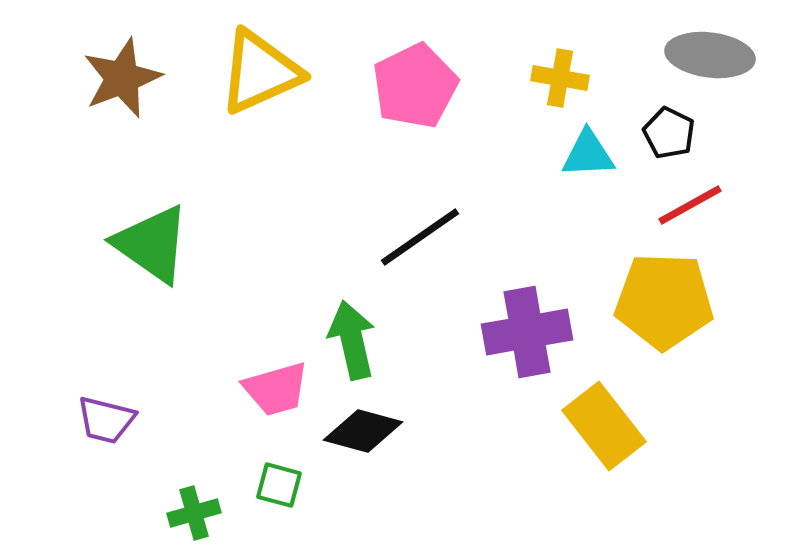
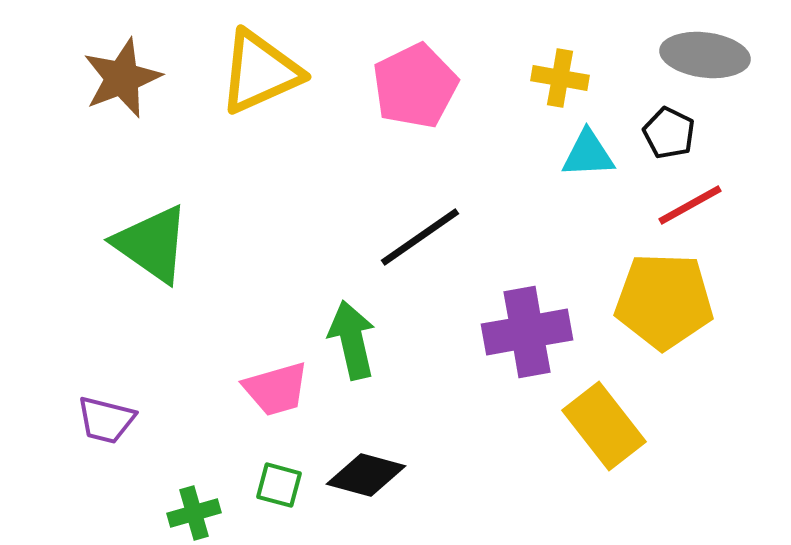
gray ellipse: moved 5 px left
black diamond: moved 3 px right, 44 px down
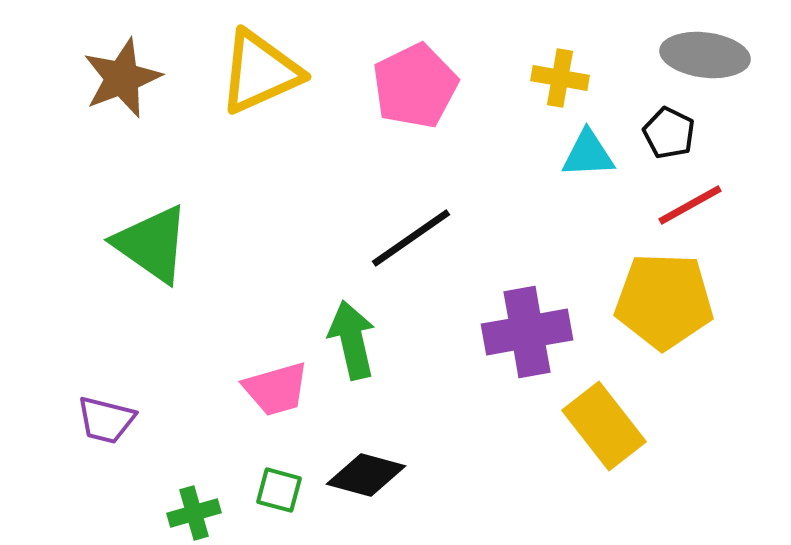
black line: moved 9 px left, 1 px down
green square: moved 5 px down
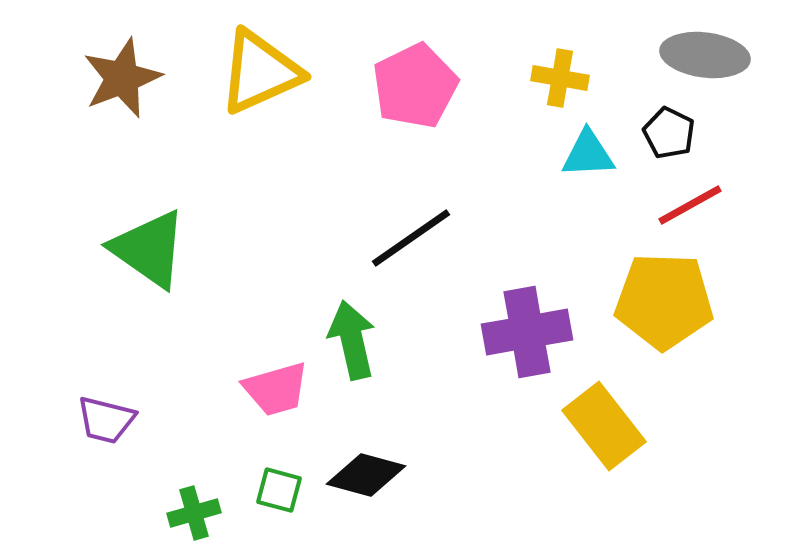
green triangle: moved 3 px left, 5 px down
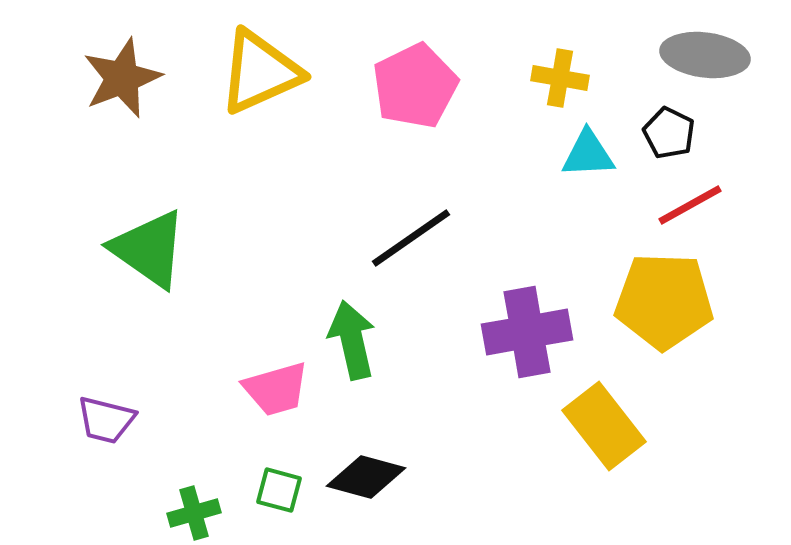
black diamond: moved 2 px down
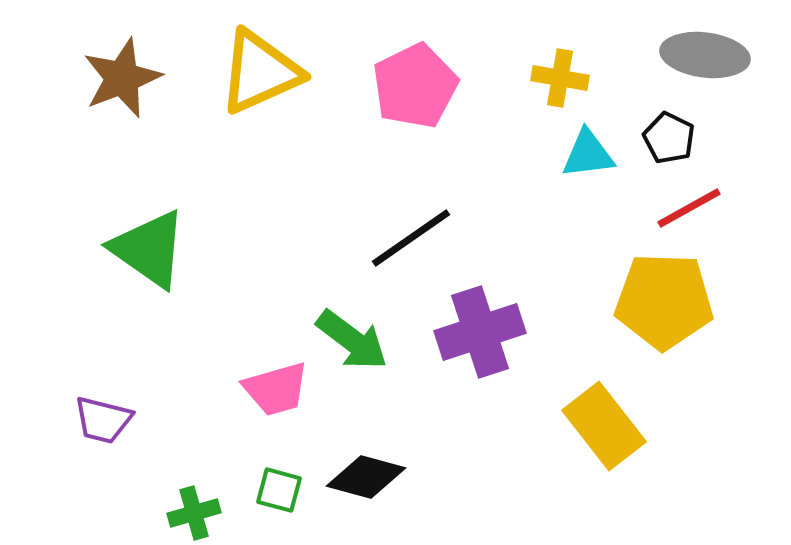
black pentagon: moved 5 px down
cyan triangle: rotated 4 degrees counterclockwise
red line: moved 1 px left, 3 px down
purple cross: moved 47 px left; rotated 8 degrees counterclockwise
green arrow: rotated 140 degrees clockwise
purple trapezoid: moved 3 px left
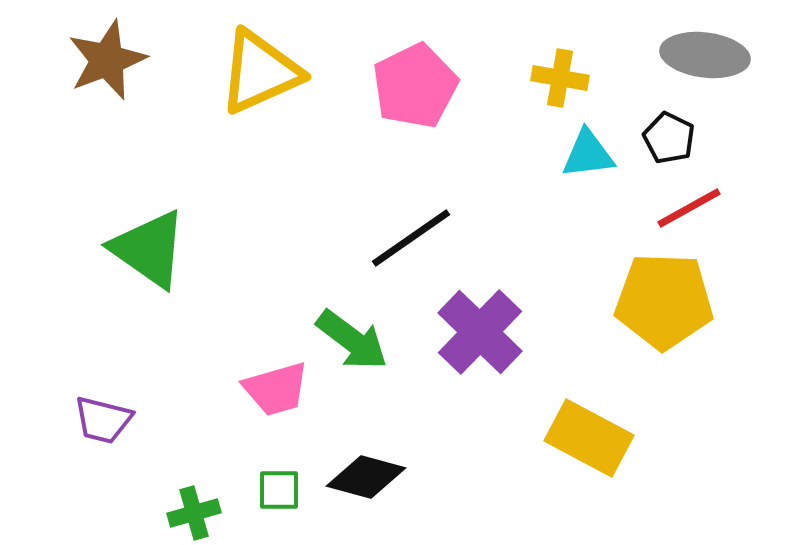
brown star: moved 15 px left, 18 px up
purple cross: rotated 28 degrees counterclockwise
yellow rectangle: moved 15 px left, 12 px down; rotated 24 degrees counterclockwise
green square: rotated 15 degrees counterclockwise
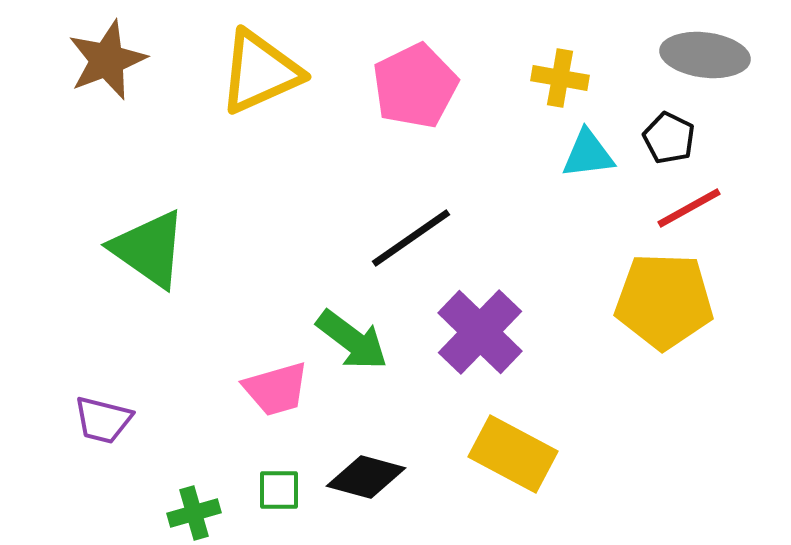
yellow rectangle: moved 76 px left, 16 px down
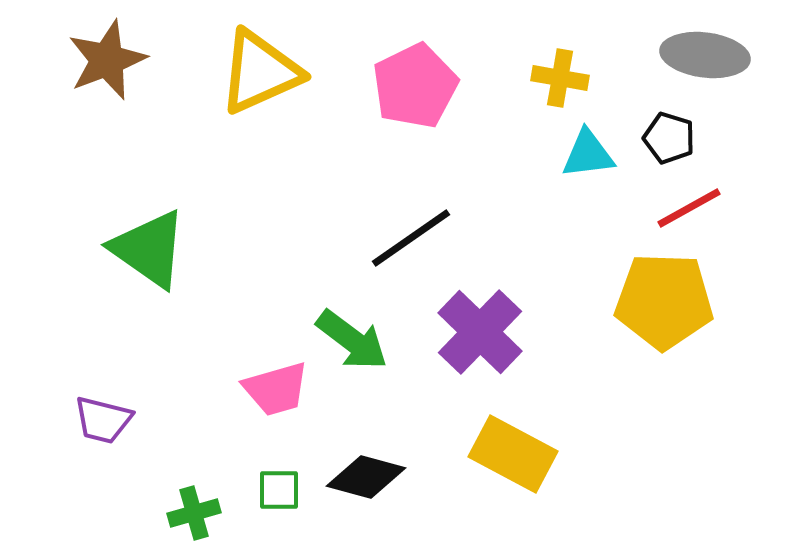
black pentagon: rotated 9 degrees counterclockwise
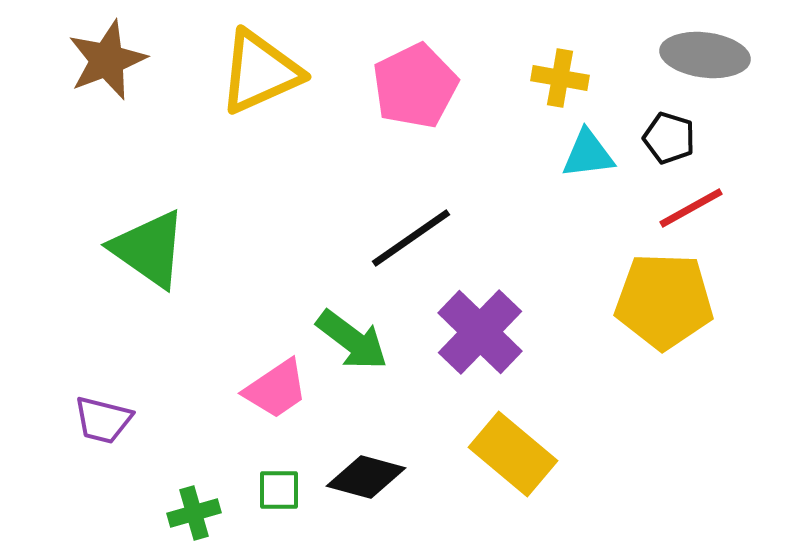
red line: moved 2 px right
pink trapezoid: rotated 18 degrees counterclockwise
yellow rectangle: rotated 12 degrees clockwise
